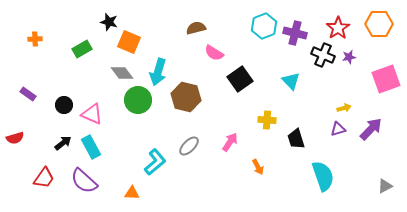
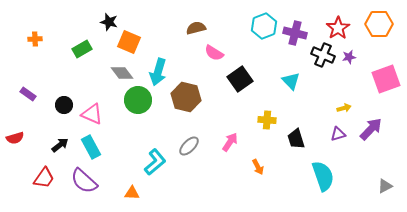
purple triangle: moved 5 px down
black arrow: moved 3 px left, 2 px down
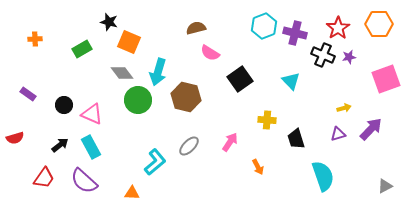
pink semicircle: moved 4 px left
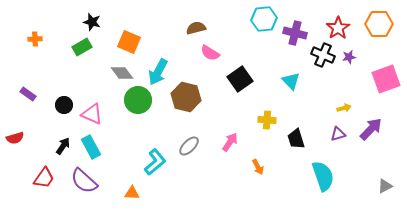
black star: moved 17 px left
cyan hexagon: moved 7 px up; rotated 15 degrees clockwise
green rectangle: moved 2 px up
cyan arrow: rotated 12 degrees clockwise
black arrow: moved 3 px right, 1 px down; rotated 18 degrees counterclockwise
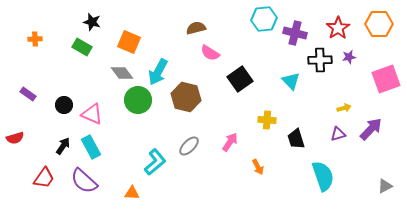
green rectangle: rotated 60 degrees clockwise
black cross: moved 3 px left, 5 px down; rotated 25 degrees counterclockwise
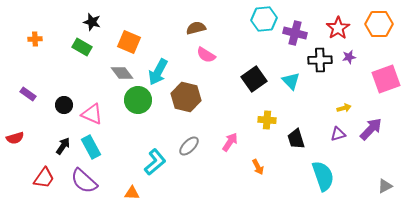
pink semicircle: moved 4 px left, 2 px down
black square: moved 14 px right
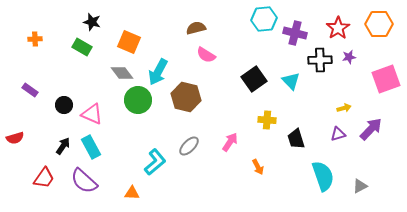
purple rectangle: moved 2 px right, 4 px up
gray triangle: moved 25 px left
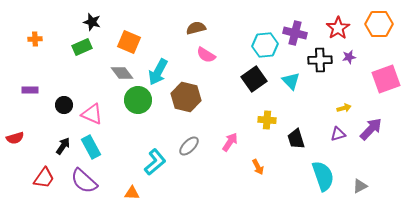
cyan hexagon: moved 1 px right, 26 px down
green rectangle: rotated 54 degrees counterclockwise
purple rectangle: rotated 35 degrees counterclockwise
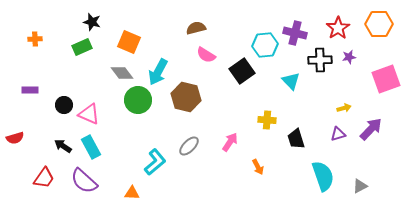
black square: moved 12 px left, 8 px up
pink triangle: moved 3 px left
black arrow: rotated 90 degrees counterclockwise
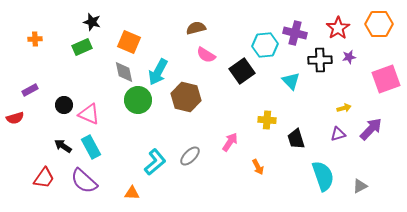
gray diamond: moved 2 px right, 1 px up; rotated 25 degrees clockwise
purple rectangle: rotated 28 degrees counterclockwise
red semicircle: moved 20 px up
gray ellipse: moved 1 px right, 10 px down
